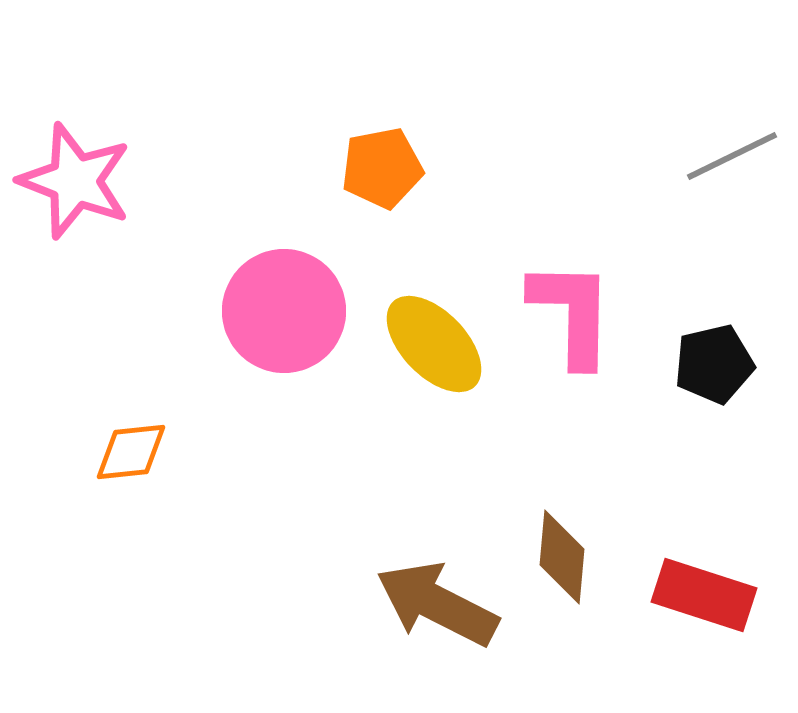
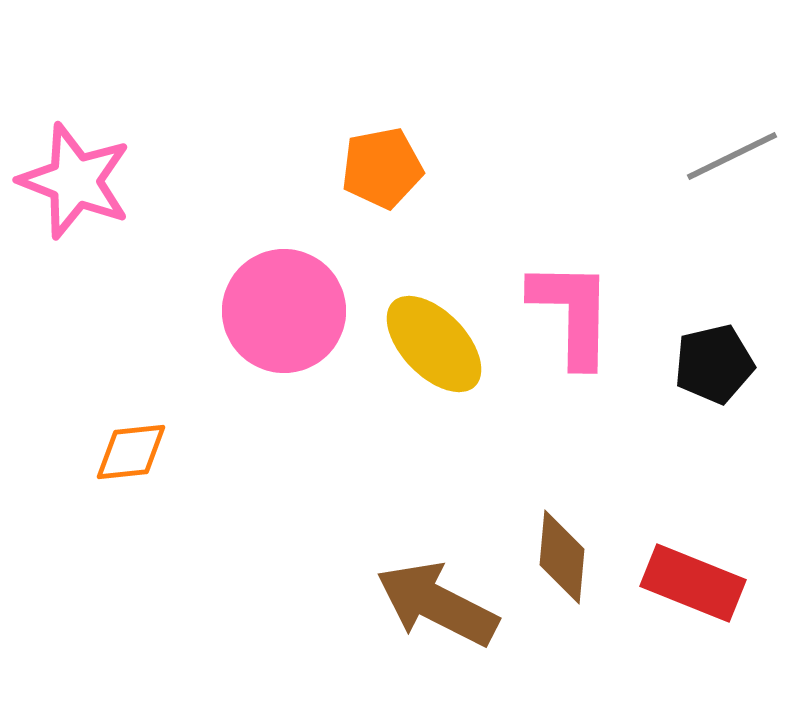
red rectangle: moved 11 px left, 12 px up; rotated 4 degrees clockwise
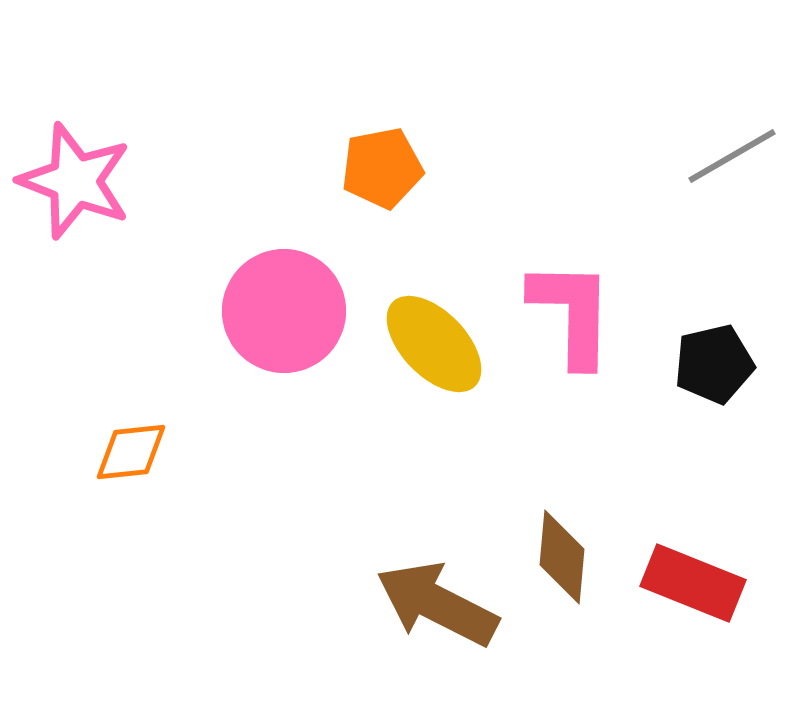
gray line: rotated 4 degrees counterclockwise
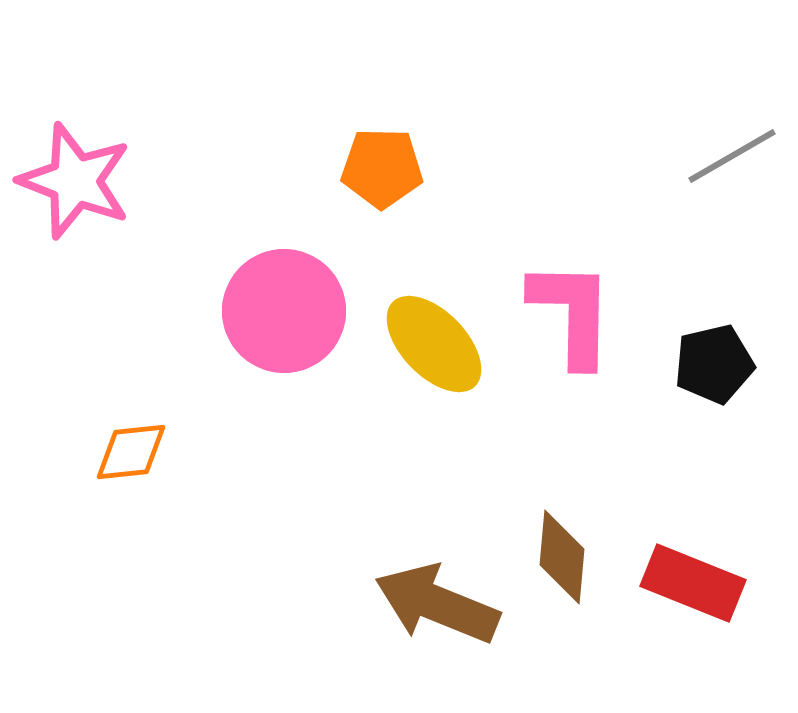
orange pentagon: rotated 12 degrees clockwise
brown arrow: rotated 5 degrees counterclockwise
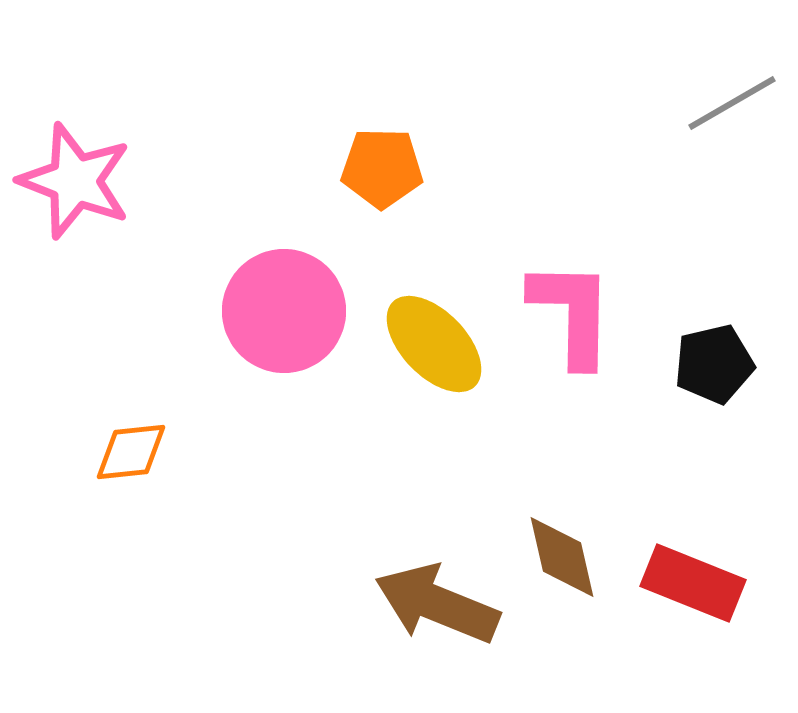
gray line: moved 53 px up
brown diamond: rotated 18 degrees counterclockwise
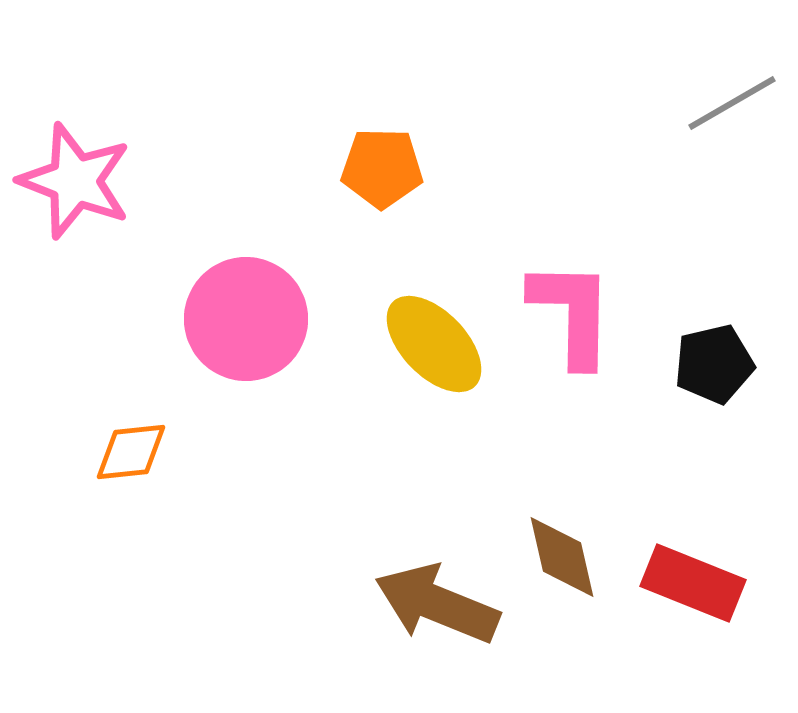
pink circle: moved 38 px left, 8 px down
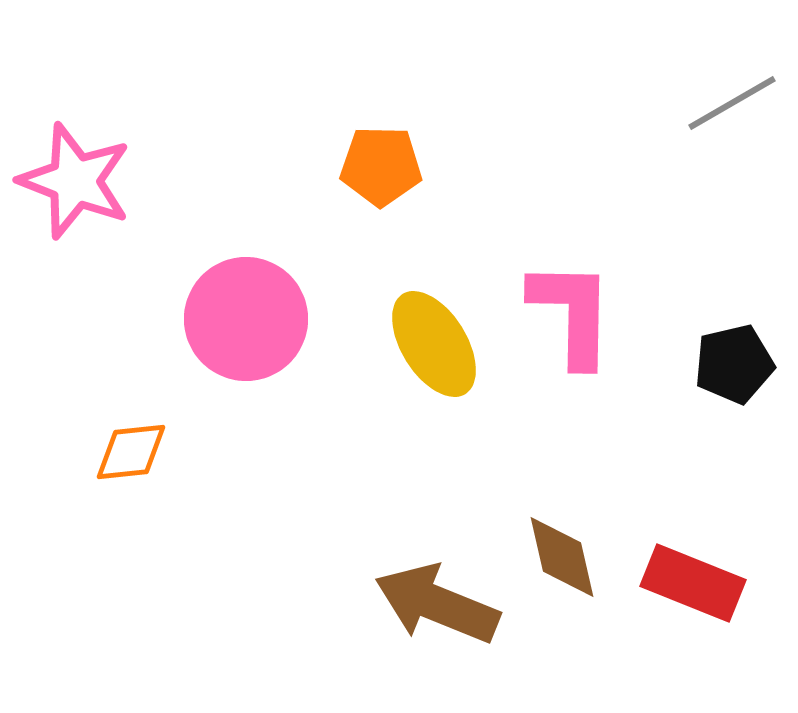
orange pentagon: moved 1 px left, 2 px up
yellow ellipse: rotated 12 degrees clockwise
black pentagon: moved 20 px right
